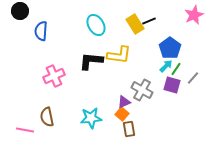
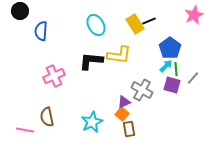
green line: rotated 40 degrees counterclockwise
cyan star: moved 1 px right, 4 px down; rotated 20 degrees counterclockwise
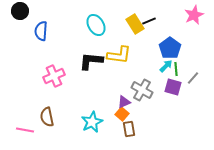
purple square: moved 1 px right, 2 px down
